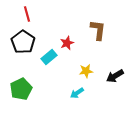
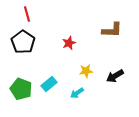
brown L-shape: moved 14 px right; rotated 85 degrees clockwise
red star: moved 2 px right
cyan rectangle: moved 27 px down
green pentagon: rotated 25 degrees counterclockwise
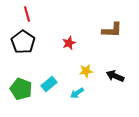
black arrow: rotated 54 degrees clockwise
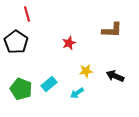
black pentagon: moved 7 px left
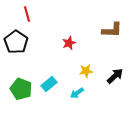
black arrow: rotated 114 degrees clockwise
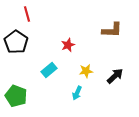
red star: moved 1 px left, 2 px down
cyan rectangle: moved 14 px up
green pentagon: moved 5 px left, 7 px down
cyan arrow: rotated 32 degrees counterclockwise
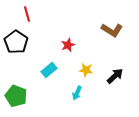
brown L-shape: rotated 30 degrees clockwise
yellow star: moved 1 px up; rotated 16 degrees clockwise
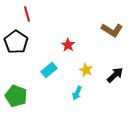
red star: rotated 16 degrees counterclockwise
yellow star: rotated 16 degrees clockwise
black arrow: moved 1 px up
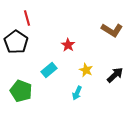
red line: moved 4 px down
green pentagon: moved 5 px right, 5 px up
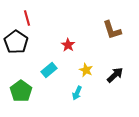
brown L-shape: rotated 40 degrees clockwise
green pentagon: rotated 15 degrees clockwise
